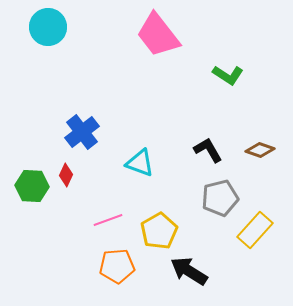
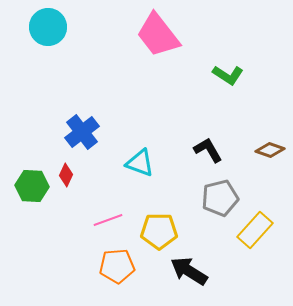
brown diamond: moved 10 px right
yellow pentagon: rotated 30 degrees clockwise
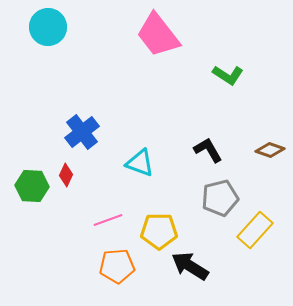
black arrow: moved 1 px right, 5 px up
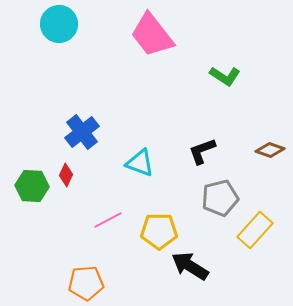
cyan circle: moved 11 px right, 3 px up
pink trapezoid: moved 6 px left
green L-shape: moved 3 px left, 1 px down
black L-shape: moved 6 px left, 1 px down; rotated 80 degrees counterclockwise
pink line: rotated 8 degrees counterclockwise
orange pentagon: moved 31 px left, 17 px down
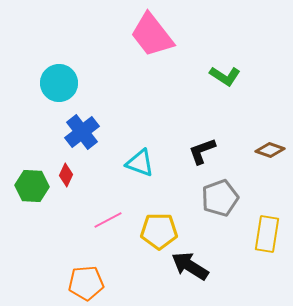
cyan circle: moved 59 px down
gray pentagon: rotated 6 degrees counterclockwise
yellow rectangle: moved 12 px right, 4 px down; rotated 33 degrees counterclockwise
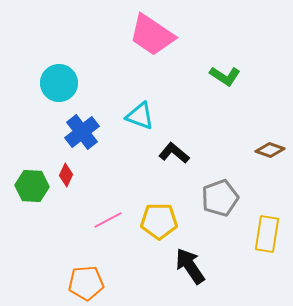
pink trapezoid: rotated 18 degrees counterclockwise
black L-shape: moved 28 px left, 2 px down; rotated 60 degrees clockwise
cyan triangle: moved 47 px up
yellow pentagon: moved 10 px up
black arrow: rotated 24 degrees clockwise
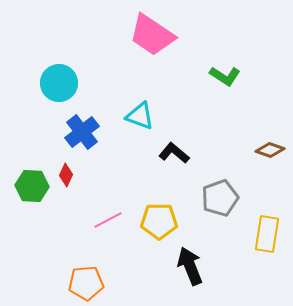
black arrow: rotated 12 degrees clockwise
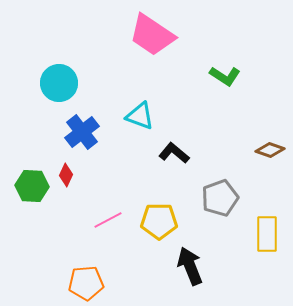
yellow rectangle: rotated 9 degrees counterclockwise
